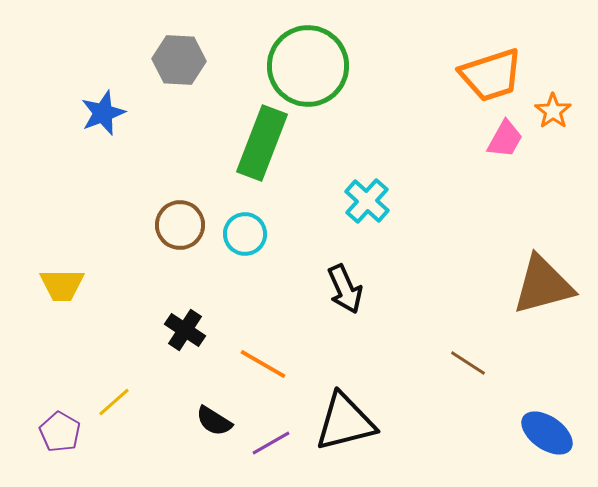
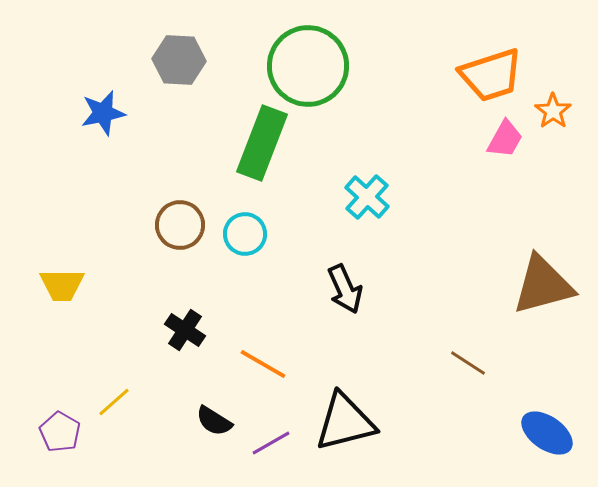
blue star: rotated 9 degrees clockwise
cyan cross: moved 4 px up
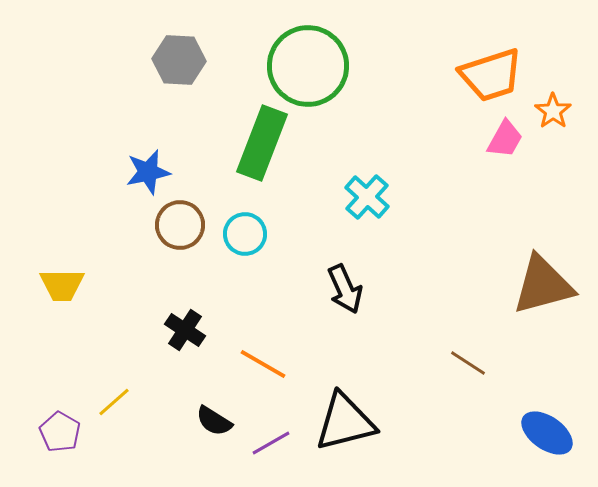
blue star: moved 45 px right, 59 px down
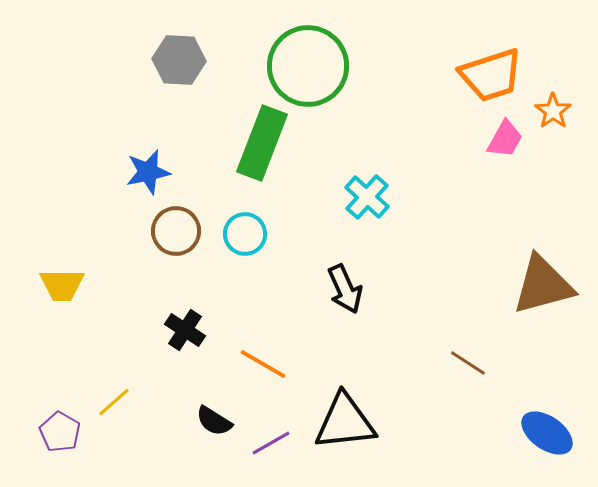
brown circle: moved 4 px left, 6 px down
black triangle: rotated 8 degrees clockwise
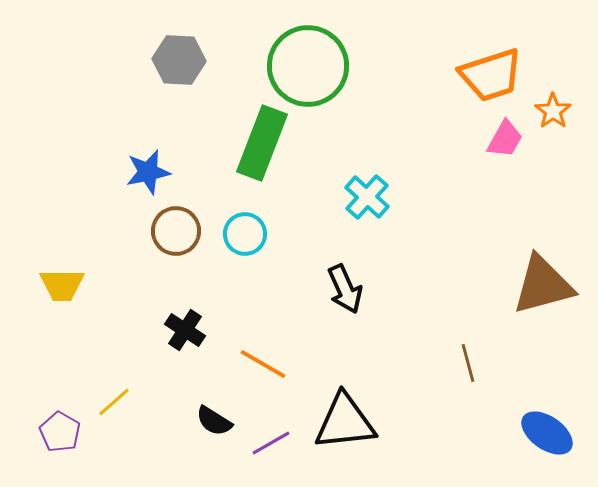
brown line: rotated 42 degrees clockwise
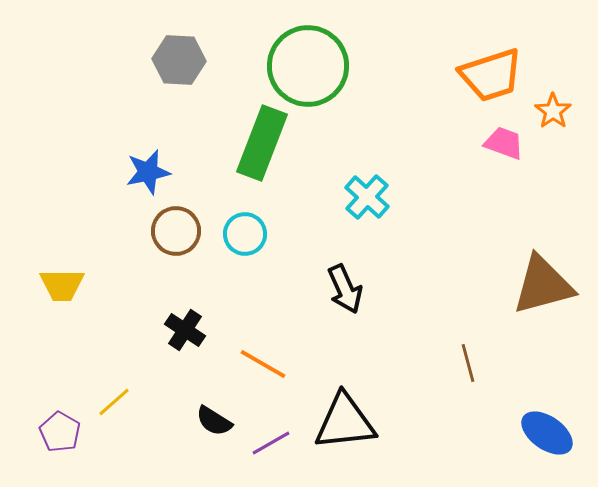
pink trapezoid: moved 1 px left, 4 px down; rotated 99 degrees counterclockwise
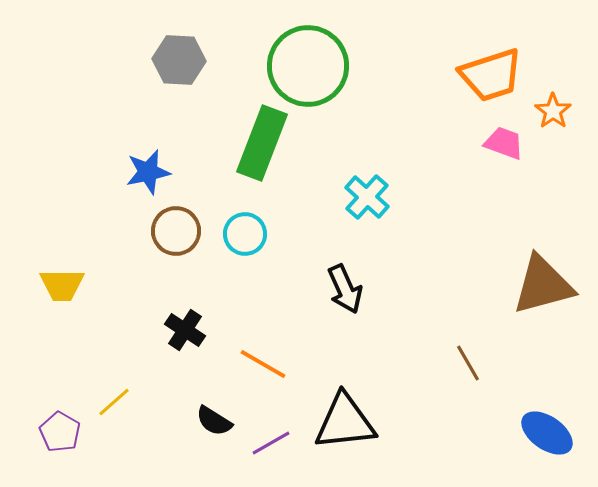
brown line: rotated 15 degrees counterclockwise
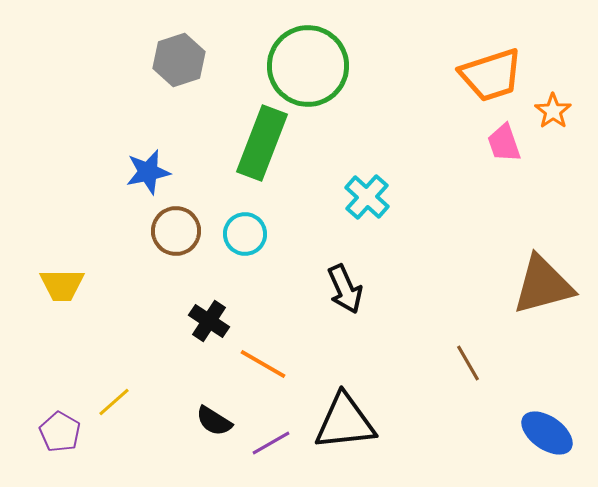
gray hexagon: rotated 21 degrees counterclockwise
pink trapezoid: rotated 129 degrees counterclockwise
black cross: moved 24 px right, 9 px up
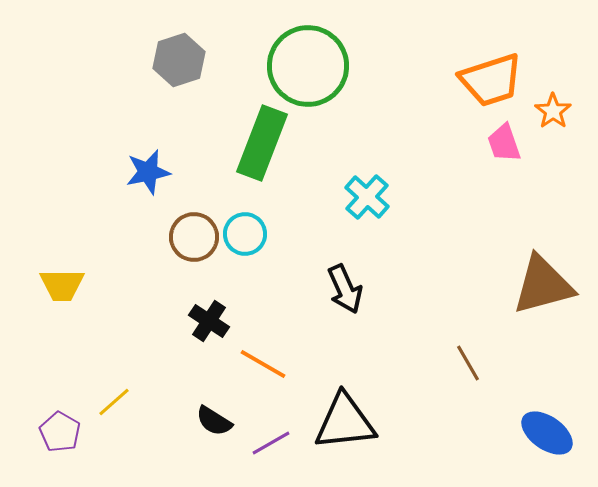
orange trapezoid: moved 5 px down
brown circle: moved 18 px right, 6 px down
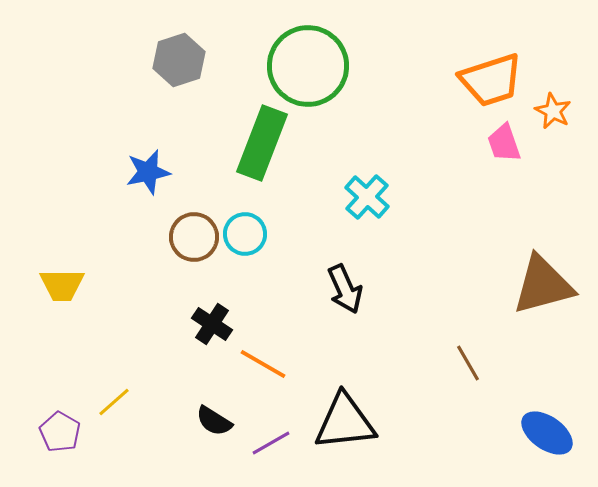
orange star: rotated 9 degrees counterclockwise
black cross: moved 3 px right, 3 px down
